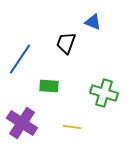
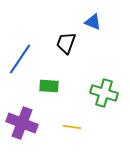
purple cross: rotated 12 degrees counterclockwise
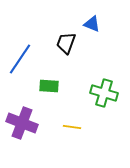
blue triangle: moved 1 px left, 2 px down
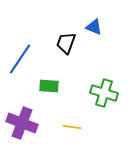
blue triangle: moved 2 px right, 3 px down
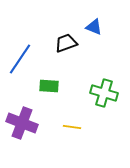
black trapezoid: rotated 50 degrees clockwise
